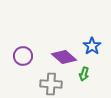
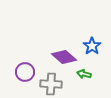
purple circle: moved 2 px right, 16 px down
green arrow: rotated 88 degrees clockwise
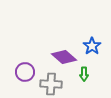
green arrow: rotated 104 degrees counterclockwise
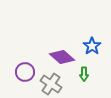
purple diamond: moved 2 px left
gray cross: rotated 30 degrees clockwise
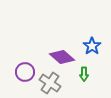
gray cross: moved 1 px left, 1 px up
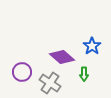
purple circle: moved 3 px left
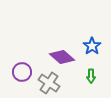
green arrow: moved 7 px right, 2 px down
gray cross: moved 1 px left
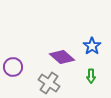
purple circle: moved 9 px left, 5 px up
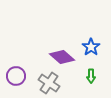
blue star: moved 1 px left, 1 px down
purple circle: moved 3 px right, 9 px down
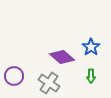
purple circle: moved 2 px left
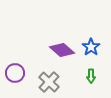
purple diamond: moved 7 px up
purple circle: moved 1 px right, 3 px up
gray cross: moved 1 px up; rotated 10 degrees clockwise
